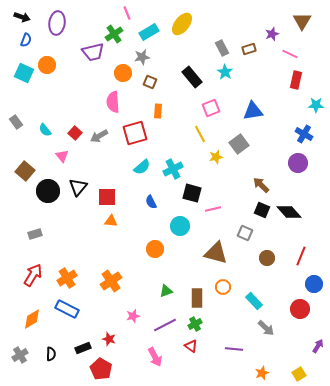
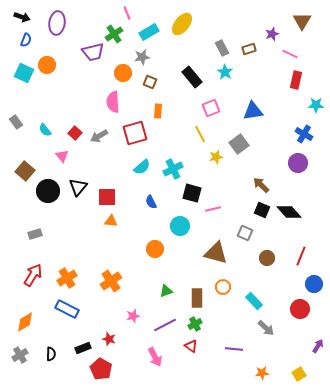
orange diamond at (32, 319): moved 7 px left, 3 px down
orange star at (262, 373): rotated 16 degrees clockwise
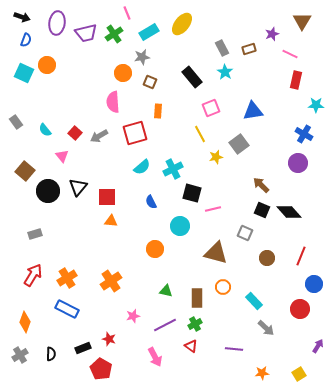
purple trapezoid at (93, 52): moved 7 px left, 19 px up
green triangle at (166, 291): rotated 32 degrees clockwise
orange diamond at (25, 322): rotated 40 degrees counterclockwise
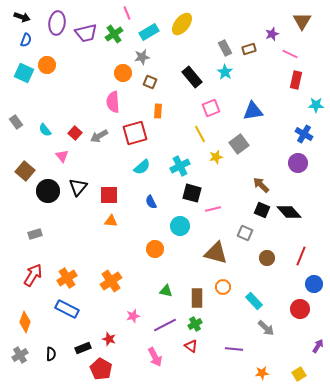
gray rectangle at (222, 48): moved 3 px right
cyan cross at (173, 169): moved 7 px right, 3 px up
red square at (107, 197): moved 2 px right, 2 px up
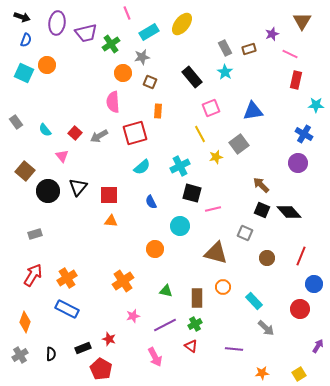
green cross at (114, 34): moved 3 px left, 10 px down
orange cross at (111, 281): moved 12 px right
